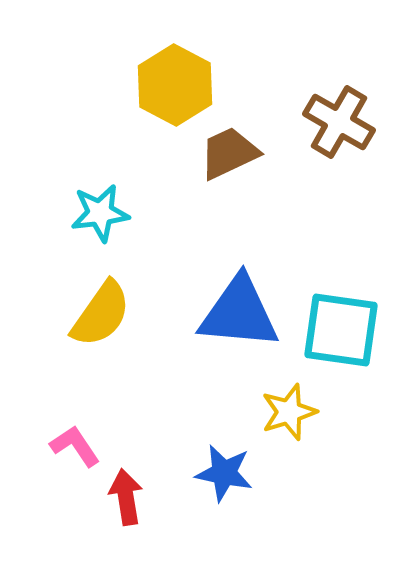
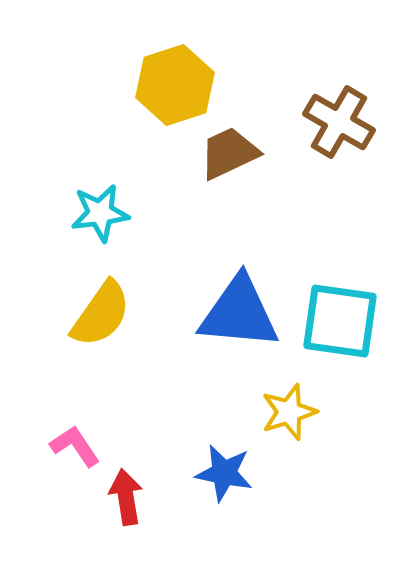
yellow hexagon: rotated 14 degrees clockwise
cyan square: moved 1 px left, 9 px up
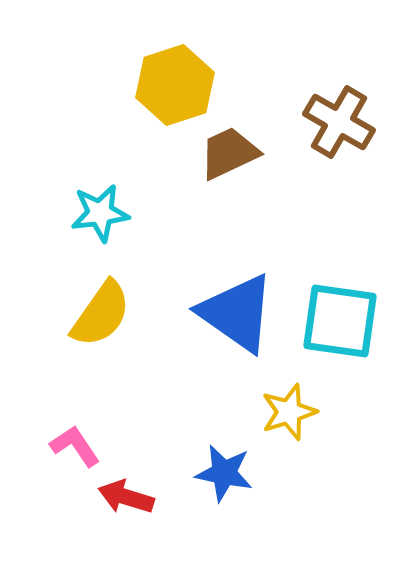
blue triangle: moved 2 px left; rotated 30 degrees clockwise
red arrow: rotated 64 degrees counterclockwise
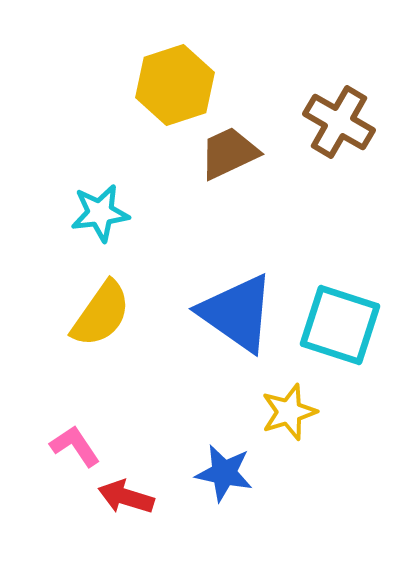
cyan square: moved 4 px down; rotated 10 degrees clockwise
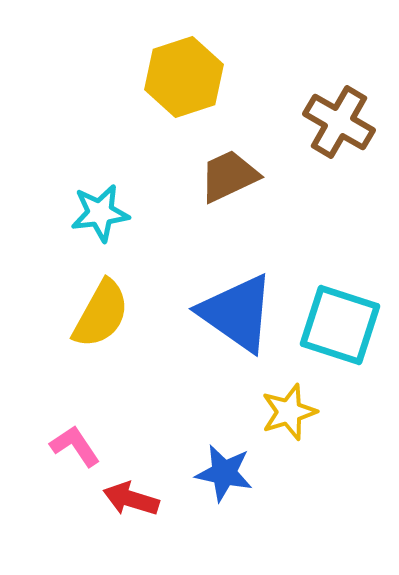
yellow hexagon: moved 9 px right, 8 px up
brown trapezoid: moved 23 px down
yellow semicircle: rotated 6 degrees counterclockwise
red arrow: moved 5 px right, 2 px down
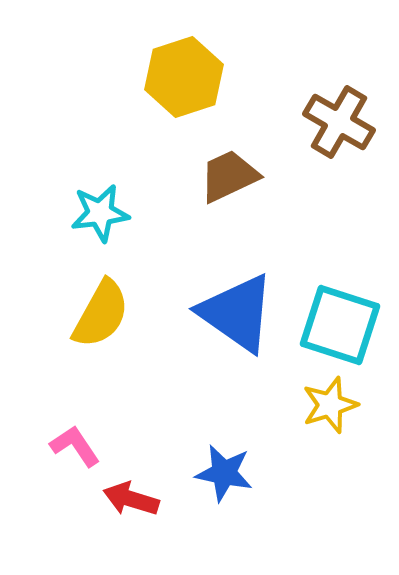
yellow star: moved 41 px right, 7 px up
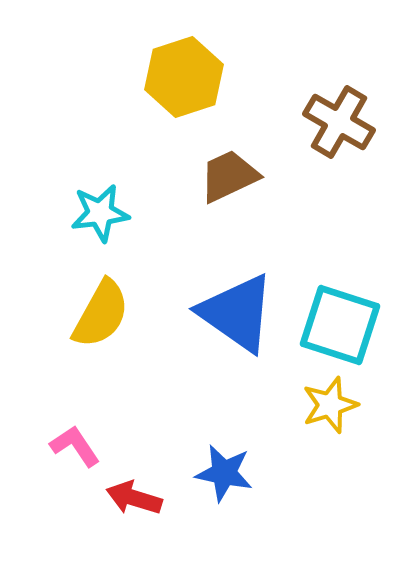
red arrow: moved 3 px right, 1 px up
